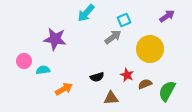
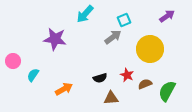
cyan arrow: moved 1 px left, 1 px down
pink circle: moved 11 px left
cyan semicircle: moved 10 px left, 5 px down; rotated 48 degrees counterclockwise
black semicircle: moved 3 px right, 1 px down
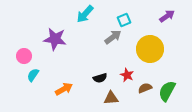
pink circle: moved 11 px right, 5 px up
brown semicircle: moved 4 px down
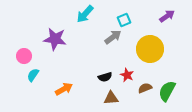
black semicircle: moved 5 px right, 1 px up
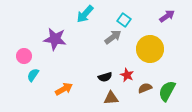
cyan square: rotated 32 degrees counterclockwise
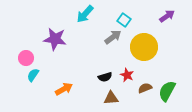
yellow circle: moved 6 px left, 2 px up
pink circle: moved 2 px right, 2 px down
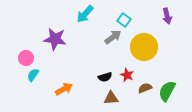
purple arrow: rotated 112 degrees clockwise
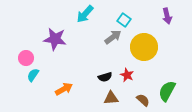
brown semicircle: moved 2 px left, 12 px down; rotated 64 degrees clockwise
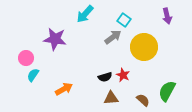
red star: moved 4 px left
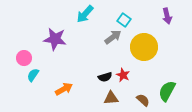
pink circle: moved 2 px left
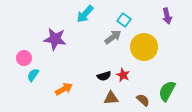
black semicircle: moved 1 px left, 1 px up
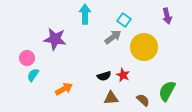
cyan arrow: rotated 138 degrees clockwise
pink circle: moved 3 px right
